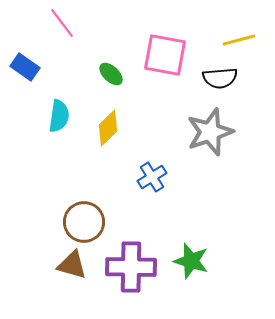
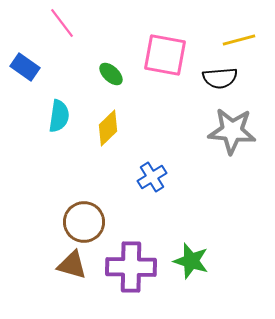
gray star: moved 22 px right, 1 px up; rotated 24 degrees clockwise
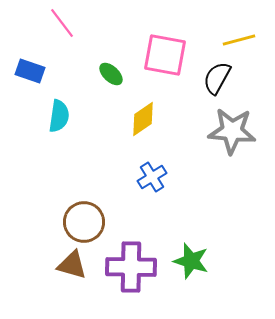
blue rectangle: moved 5 px right, 4 px down; rotated 16 degrees counterclockwise
black semicircle: moved 3 px left; rotated 124 degrees clockwise
yellow diamond: moved 35 px right, 9 px up; rotated 9 degrees clockwise
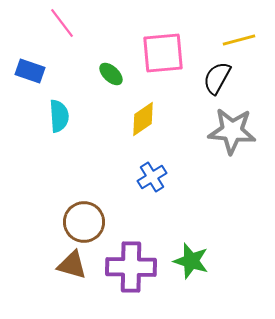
pink square: moved 2 px left, 2 px up; rotated 15 degrees counterclockwise
cyan semicircle: rotated 12 degrees counterclockwise
